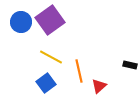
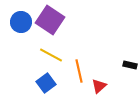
purple square: rotated 20 degrees counterclockwise
yellow line: moved 2 px up
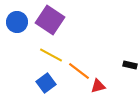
blue circle: moved 4 px left
orange line: rotated 40 degrees counterclockwise
red triangle: moved 1 px left; rotated 28 degrees clockwise
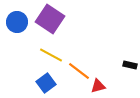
purple square: moved 1 px up
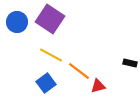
black rectangle: moved 2 px up
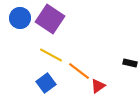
blue circle: moved 3 px right, 4 px up
red triangle: rotated 21 degrees counterclockwise
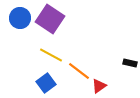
red triangle: moved 1 px right
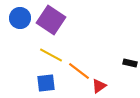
purple square: moved 1 px right, 1 px down
blue square: rotated 30 degrees clockwise
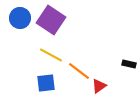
black rectangle: moved 1 px left, 1 px down
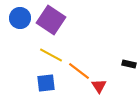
red triangle: rotated 28 degrees counterclockwise
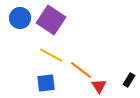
black rectangle: moved 16 px down; rotated 72 degrees counterclockwise
orange line: moved 2 px right, 1 px up
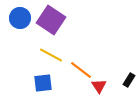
blue square: moved 3 px left
